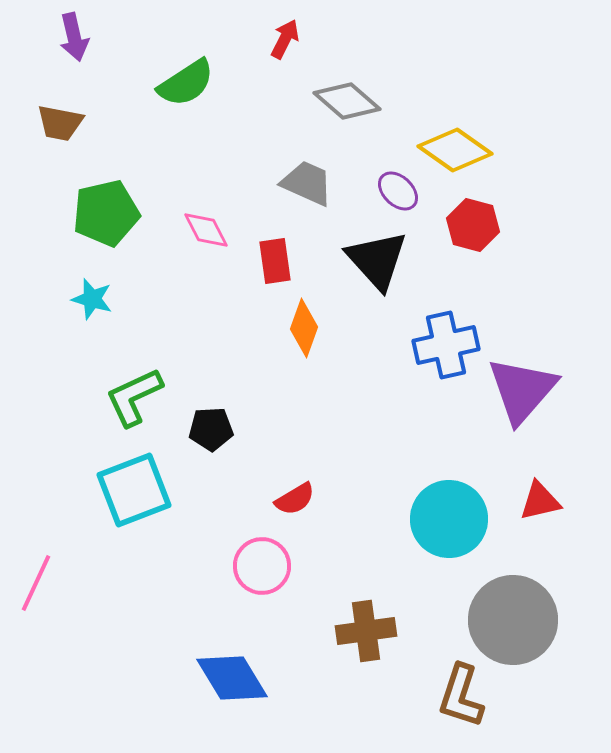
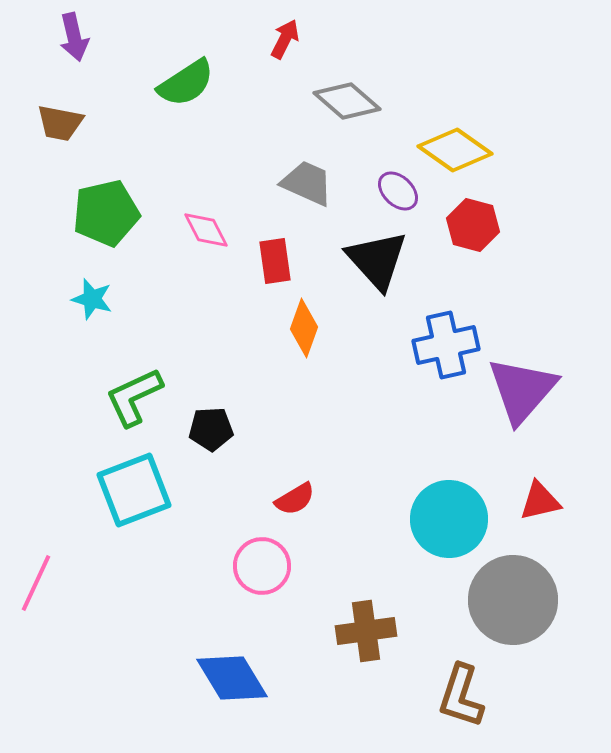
gray circle: moved 20 px up
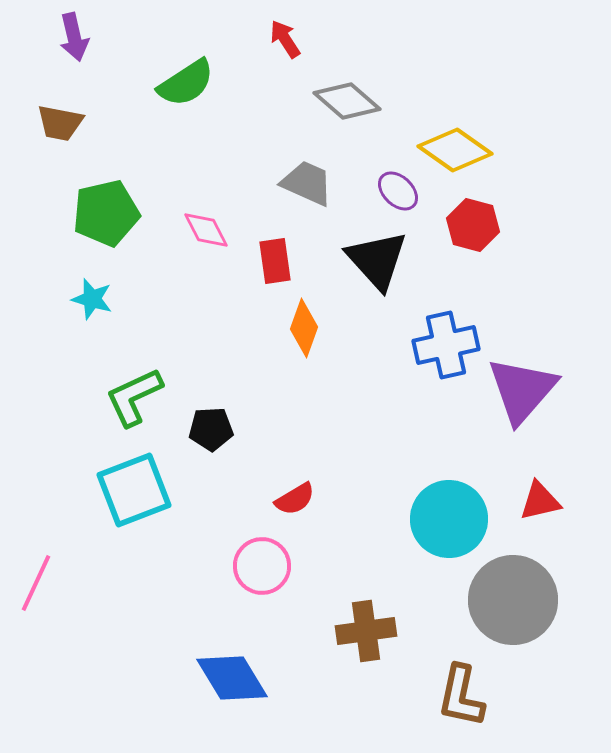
red arrow: rotated 60 degrees counterclockwise
brown L-shape: rotated 6 degrees counterclockwise
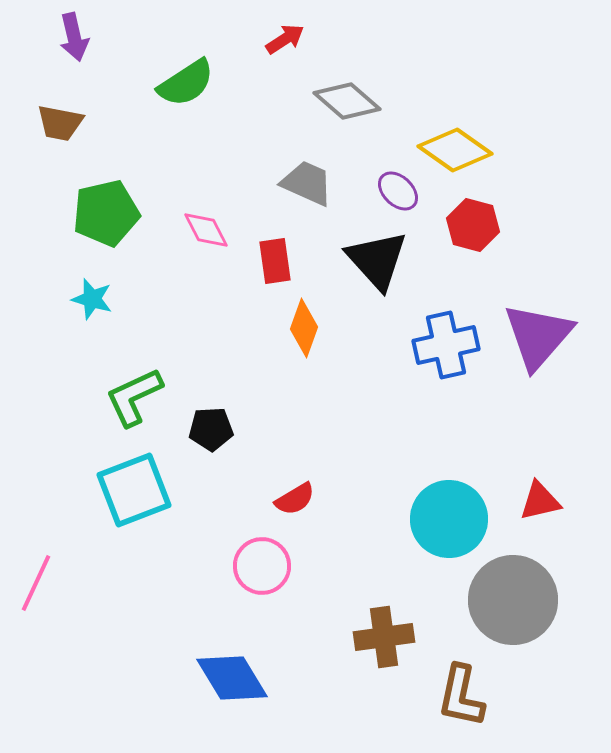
red arrow: rotated 90 degrees clockwise
purple triangle: moved 16 px right, 54 px up
brown cross: moved 18 px right, 6 px down
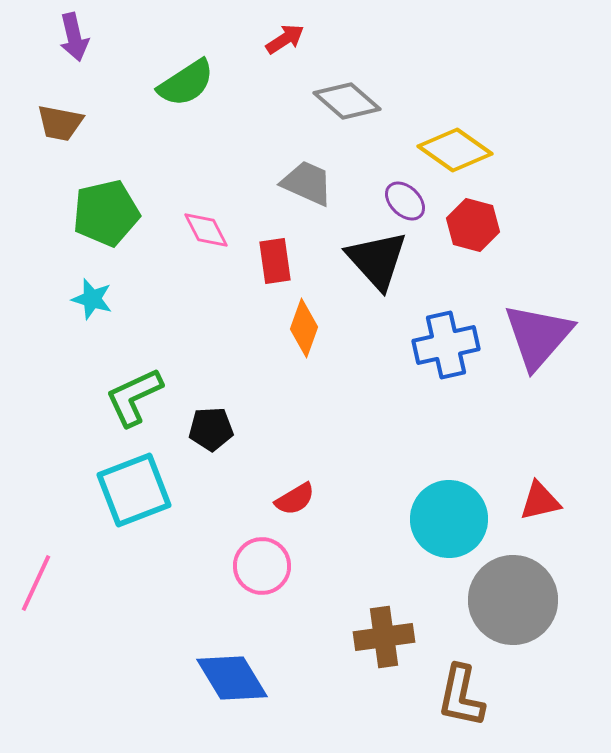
purple ellipse: moved 7 px right, 10 px down
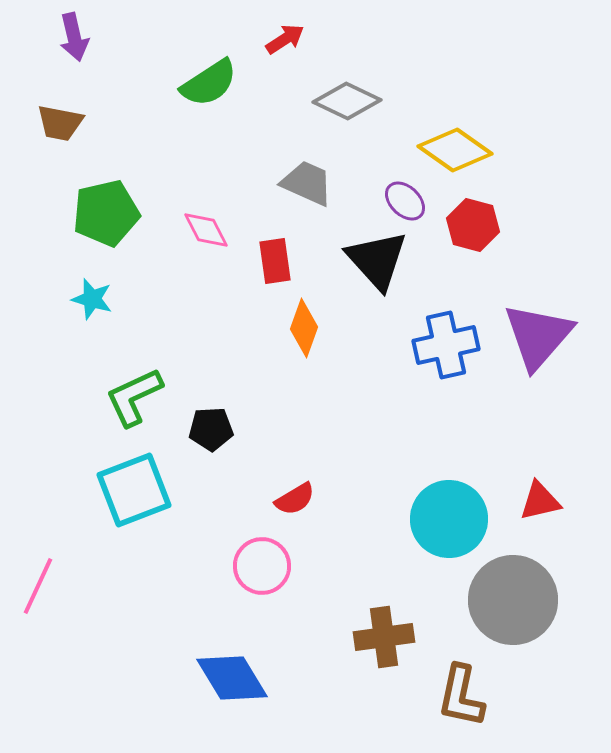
green semicircle: moved 23 px right
gray diamond: rotated 16 degrees counterclockwise
pink line: moved 2 px right, 3 px down
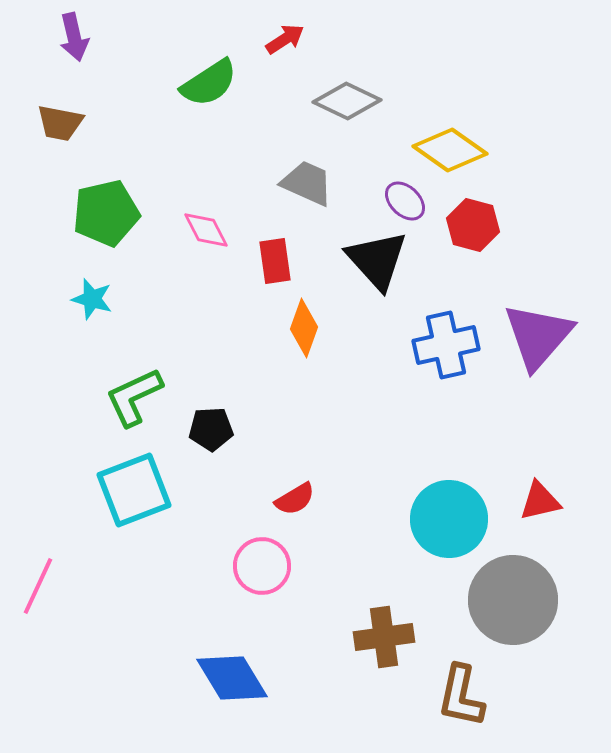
yellow diamond: moved 5 px left
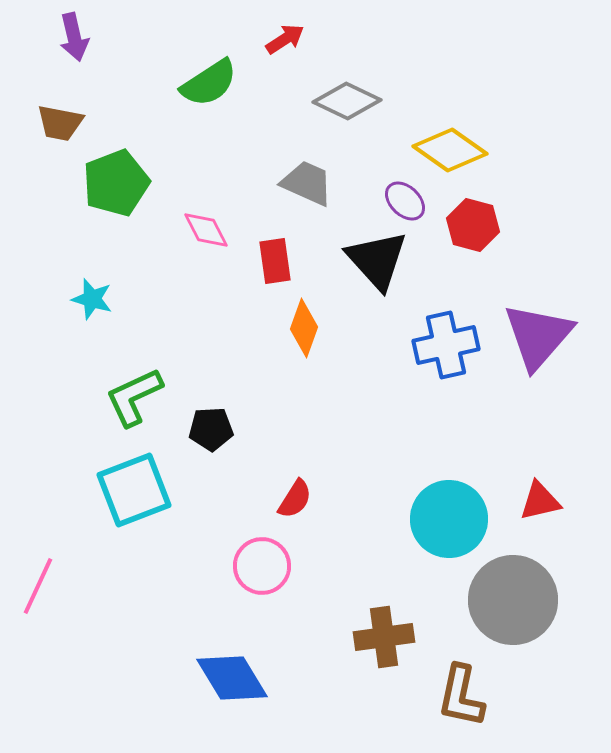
green pentagon: moved 10 px right, 30 px up; rotated 8 degrees counterclockwise
red semicircle: rotated 27 degrees counterclockwise
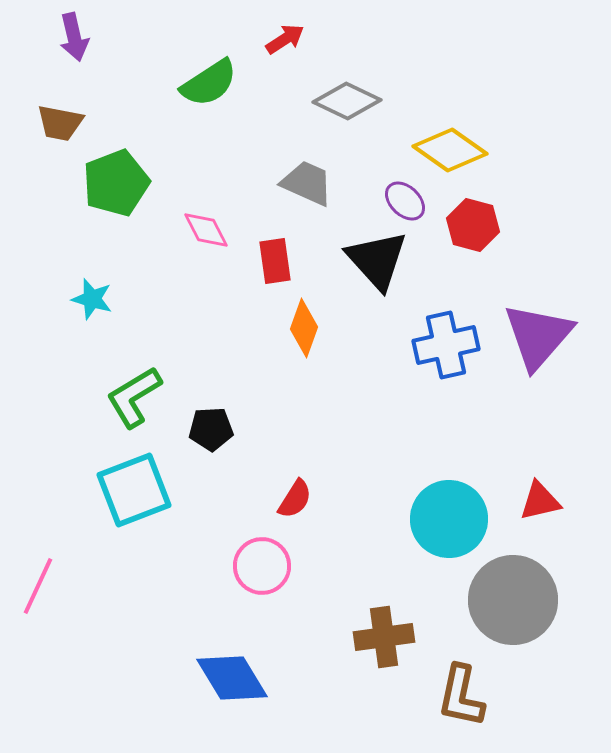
green L-shape: rotated 6 degrees counterclockwise
